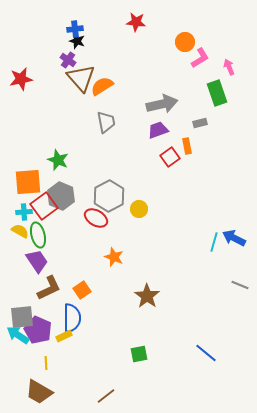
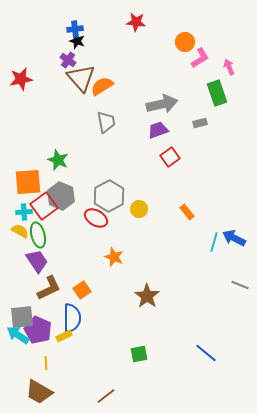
orange rectangle at (187, 146): moved 66 px down; rotated 28 degrees counterclockwise
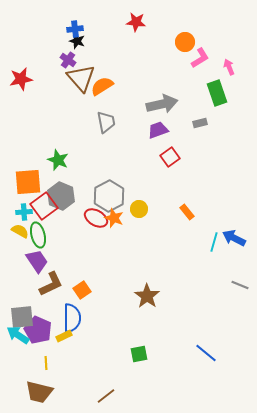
orange star at (114, 257): moved 39 px up
brown L-shape at (49, 288): moved 2 px right, 4 px up
brown trapezoid at (39, 392): rotated 16 degrees counterclockwise
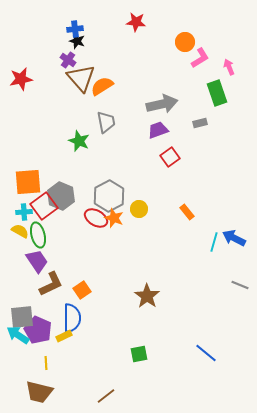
green star at (58, 160): moved 21 px right, 19 px up
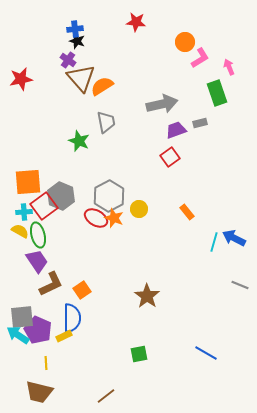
purple trapezoid at (158, 130): moved 18 px right
blue line at (206, 353): rotated 10 degrees counterclockwise
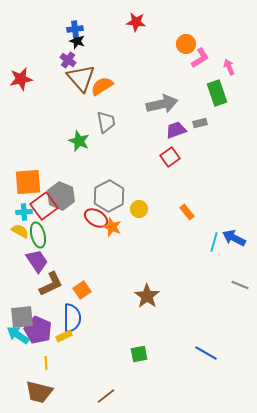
orange circle at (185, 42): moved 1 px right, 2 px down
orange star at (114, 218): moved 2 px left, 9 px down
